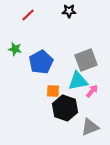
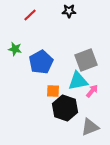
red line: moved 2 px right
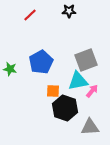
green star: moved 5 px left, 20 px down
gray triangle: rotated 18 degrees clockwise
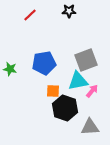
blue pentagon: moved 3 px right, 1 px down; rotated 20 degrees clockwise
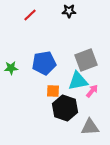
green star: moved 1 px right, 1 px up; rotated 16 degrees counterclockwise
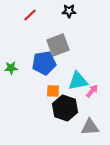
gray square: moved 28 px left, 15 px up
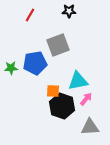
red line: rotated 16 degrees counterclockwise
blue pentagon: moved 9 px left
pink arrow: moved 6 px left, 8 px down
black hexagon: moved 3 px left, 2 px up
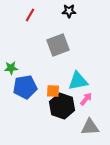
blue pentagon: moved 10 px left, 24 px down
